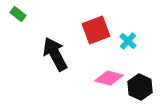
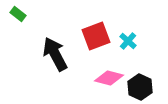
red square: moved 6 px down
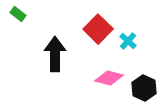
red square: moved 2 px right, 7 px up; rotated 24 degrees counterclockwise
black arrow: rotated 28 degrees clockwise
black hexagon: moved 4 px right, 1 px down
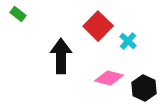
red square: moved 3 px up
black arrow: moved 6 px right, 2 px down
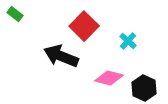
green rectangle: moved 3 px left
red square: moved 14 px left
black arrow: rotated 68 degrees counterclockwise
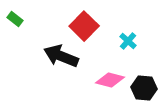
green rectangle: moved 5 px down
pink diamond: moved 1 px right, 2 px down
black hexagon: rotated 20 degrees counterclockwise
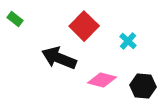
black arrow: moved 2 px left, 2 px down
pink diamond: moved 8 px left
black hexagon: moved 1 px left, 2 px up
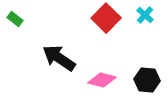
red square: moved 22 px right, 8 px up
cyan cross: moved 17 px right, 26 px up
black arrow: rotated 12 degrees clockwise
black hexagon: moved 4 px right, 6 px up
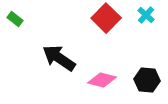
cyan cross: moved 1 px right
